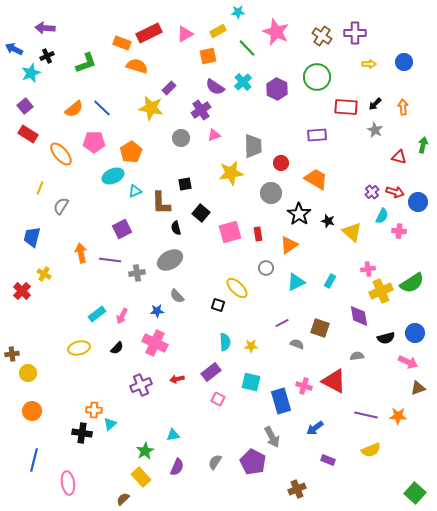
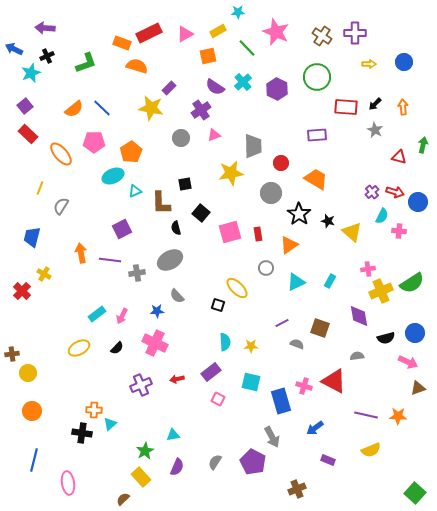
red rectangle at (28, 134): rotated 12 degrees clockwise
yellow ellipse at (79, 348): rotated 15 degrees counterclockwise
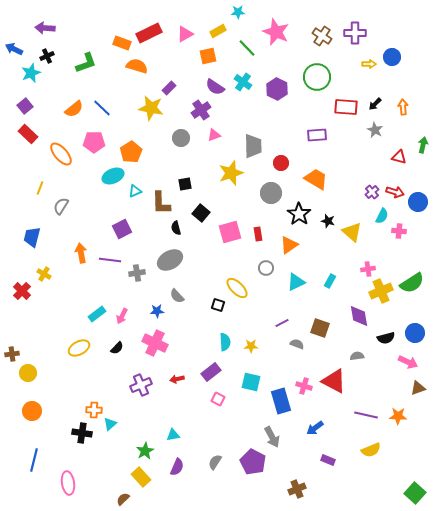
blue circle at (404, 62): moved 12 px left, 5 px up
cyan cross at (243, 82): rotated 12 degrees counterclockwise
yellow star at (231, 173): rotated 10 degrees counterclockwise
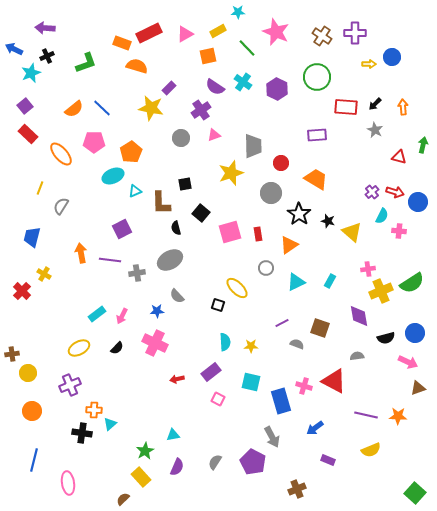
purple cross at (141, 385): moved 71 px left
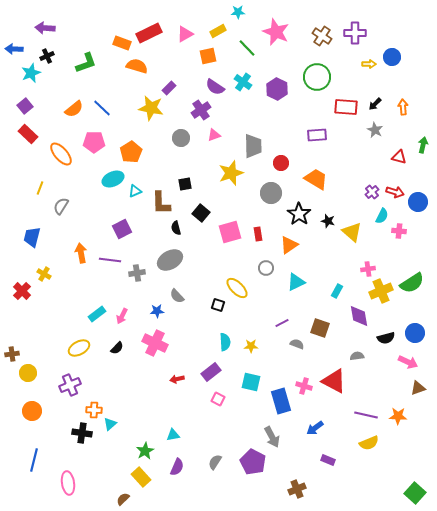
blue arrow at (14, 49): rotated 24 degrees counterclockwise
cyan ellipse at (113, 176): moved 3 px down
cyan rectangle at (330, 281): moved 7 px right, 10 px down
yellow semicircle at (371, 450): moved 2 px left, 7 px up
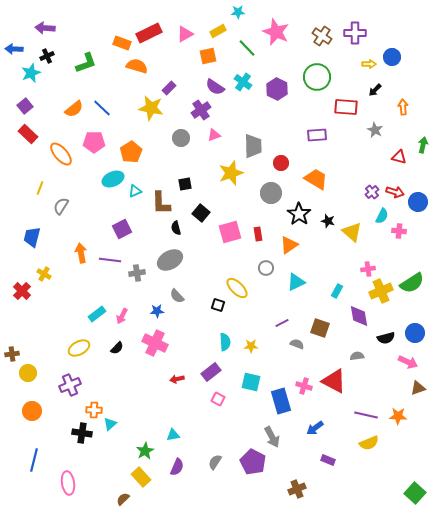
black arrow at (375, 104): moved 14 px up
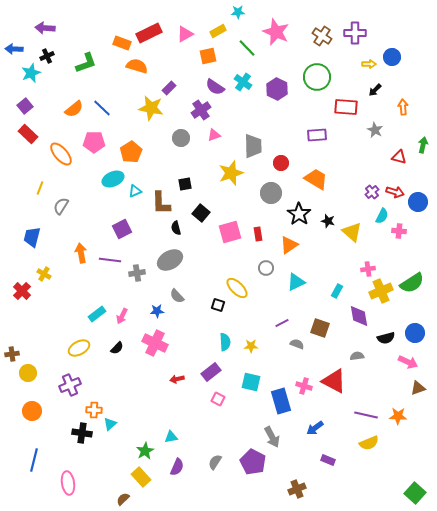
cyan triangle at (173, 435): moved 2 px left, 2 px down
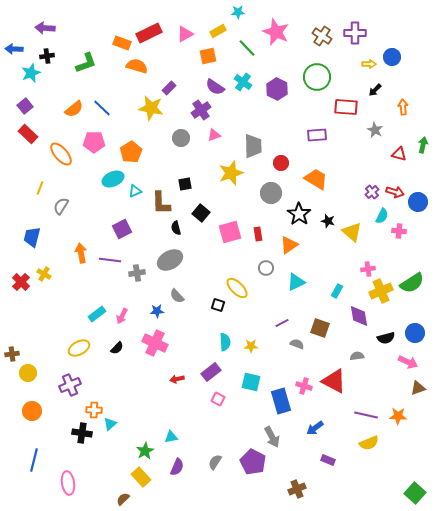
black cross at (47, 56): rotated 16 degrees clockwise
red triangle at (399, 157): moved 3 px up
red cross at (22, 291): moved 1 px left, 9 px up
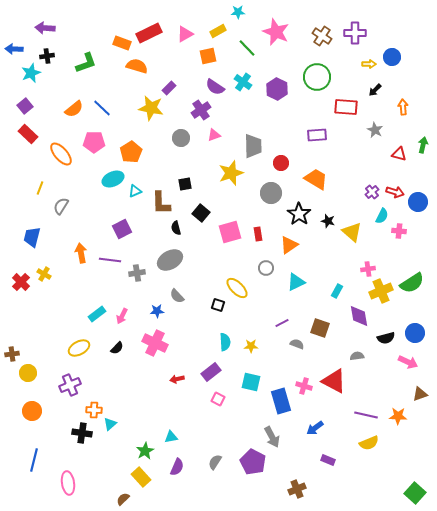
brown triangle at (418, 388): moved 2 px right, 6 px down
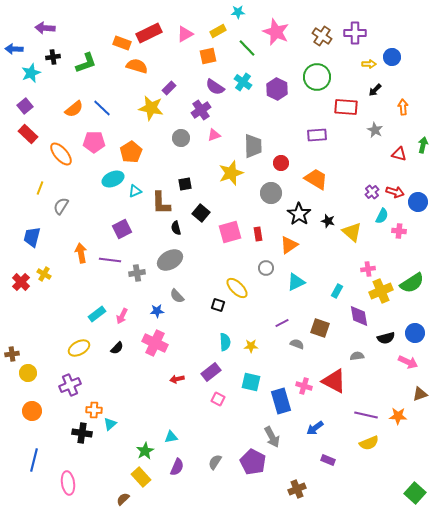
black cross at (47, 56): moved 6 px right, 1 px down
